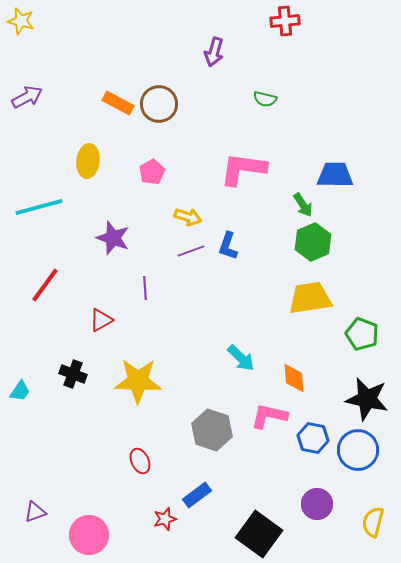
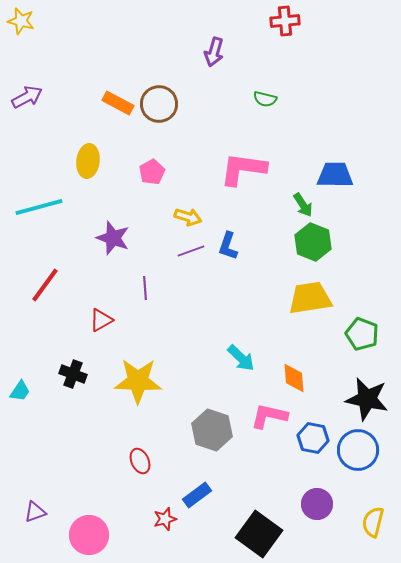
green hexagon at (313, 242): rotated 15 degrees counterclockwise
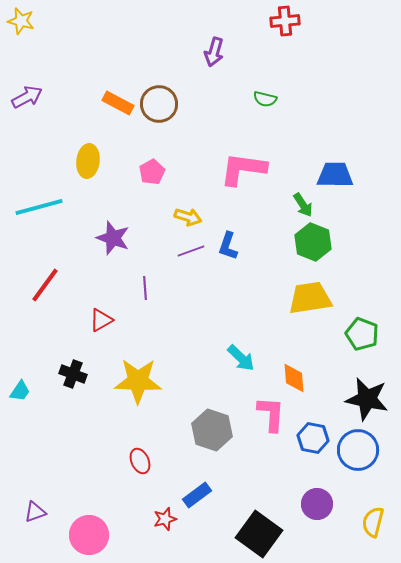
pink L-shape at (269, 416): moved 2 px right, 2 px up; rotated 81 degrees clockwise
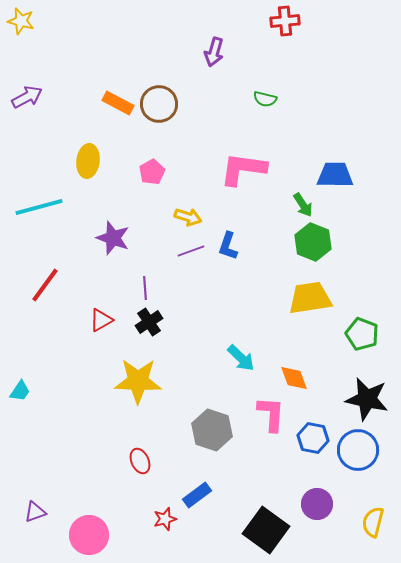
black cross at (73, 374): moved 76 px right, 52 px up; rotated 36 degrees clockwise
orange diamond at (294, 378): rotated 16 degrees counterclockwise
black square at (259, 534): moved 7 px right, 4 px up
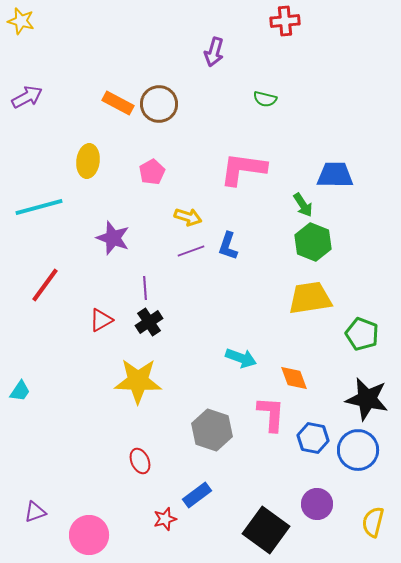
cyan arrow at (241, 358): rotated 24 degrees counterclockwise
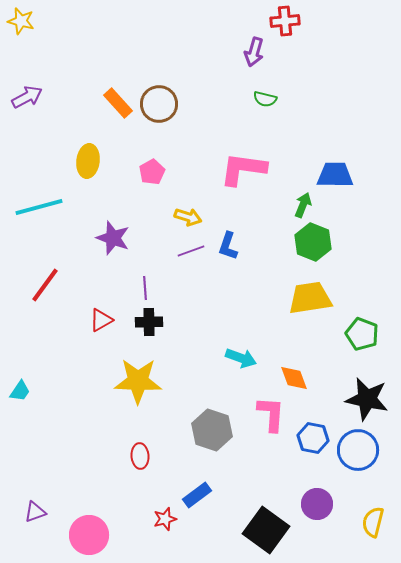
purple arrow at (214, 52): moved 40 px right
orange rectangle at (118, 103): rotated 20 degrees clockwise
green arrow at (303, 205): rotated 125 degrees counterclockwise
black cross at (149, 322): rotated 32 degrees clockwise
red ellipse at (140, 461): moved 5 px up; rotated 20 degrees clockwise
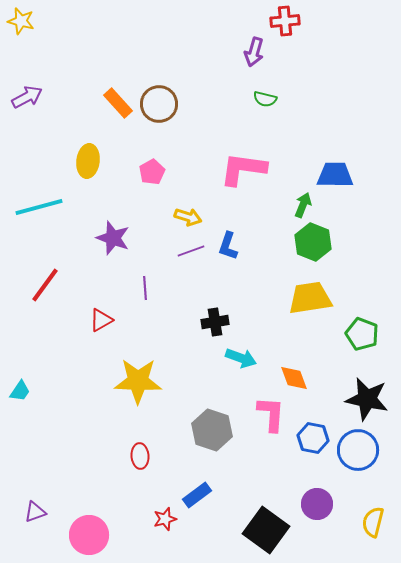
black cross at (149, 322): moved 66 px right; rotated 8 degrees counterclockwise
